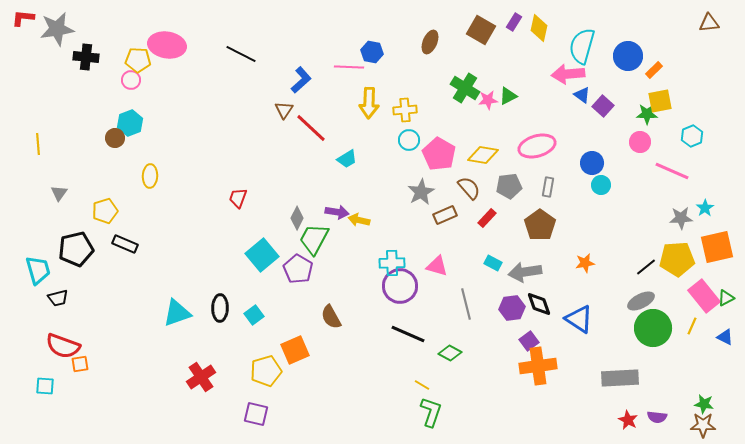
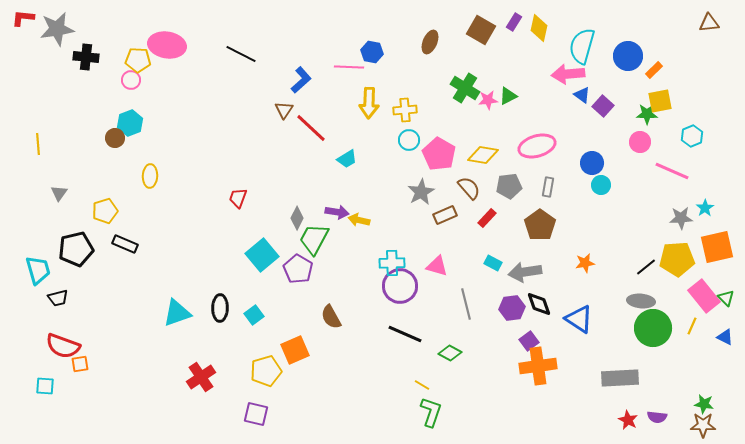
green triangle at (726, 298): rotated 48 degrees counterclockwise
gray ellipse at (641, 301): rotated 32 degrees clockwise
black line at (408, 334): moved 3 px left
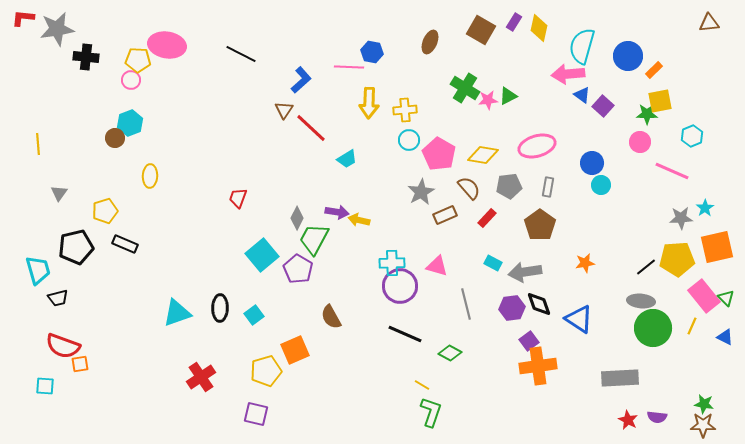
black pentagon at (76, 249): moved 2 px up
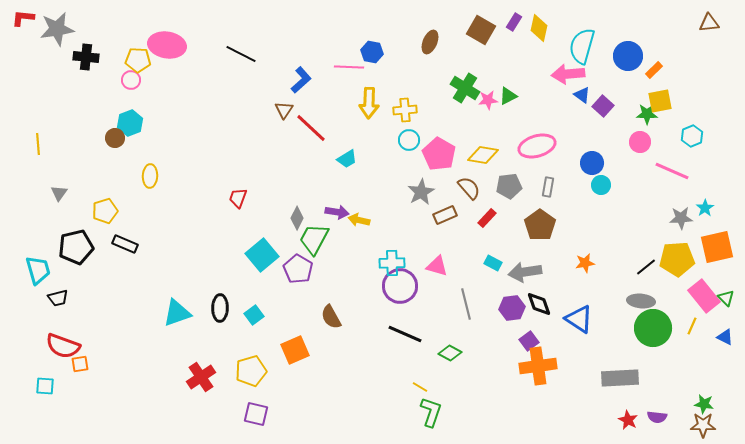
yellow pentagon at (266, 371): moved 15 px left
yellow line at (422, 385): moved 2 px left, 2 px down
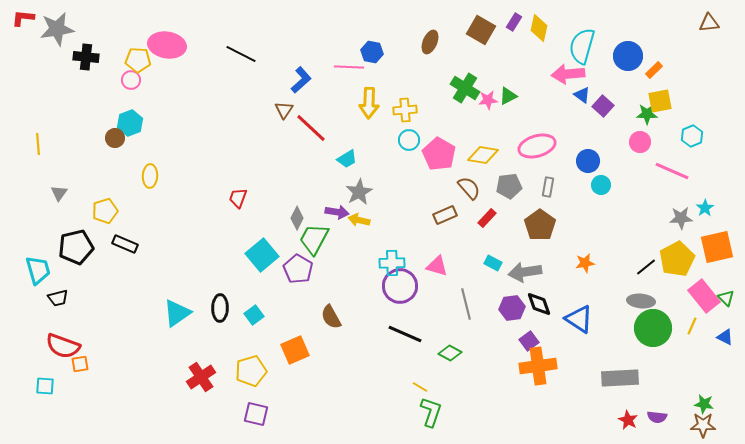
blue circle at (592, 163): moved 4 px left, 2 px up
gray star at (421, 192): moved 62 px left
yellow pentagon at (677, 259): rotated 24 degrees counterclockwise
cyan triangle at (177, 313): rotated 16 degrees counterclockwise
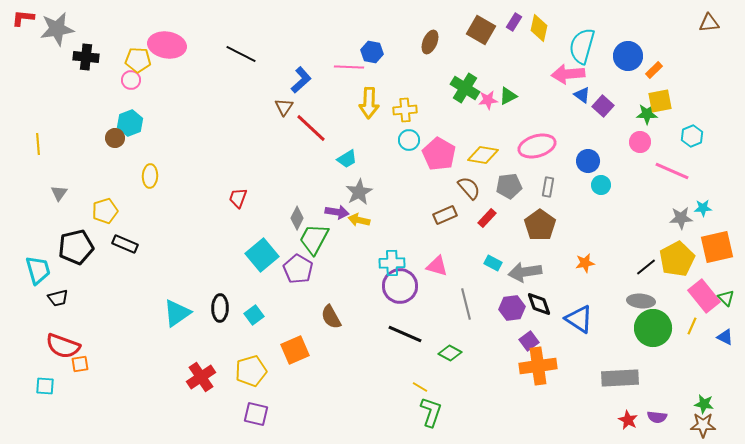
brown triangle at (284, 110): moved 3 px up
cyan star at (705, 208): moved 2 px left; rotated 30 degrees clockwise
